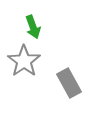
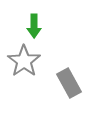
green arrow: moved 1 px right, 1 px up; rotated 20 degrees clockwise
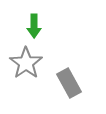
gray star: moved 2 px right, 2 px down
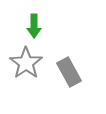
gray rectangle: moved 11 px up
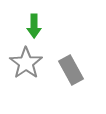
gray rectangle: moved 2 px right, 2 px up
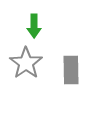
gray rectangle: rotated 28 degrees clockwise
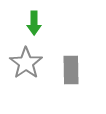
green arrow: moved 3 px up
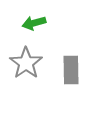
green arrow: rotated 75 degrees clockwise
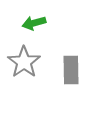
gray star: moved 2 px left, 1 px up
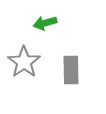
green arrow: moved 11 px right
